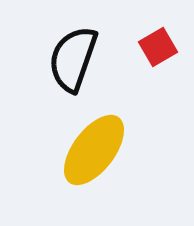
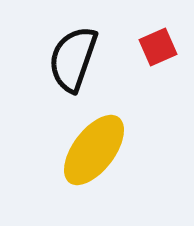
red square: rotated 6 degrees clockwise
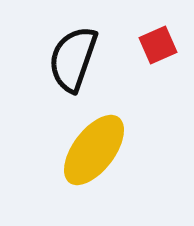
red square: moved 2 px up
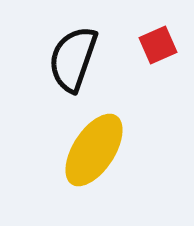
yellow ellipse: rotated 4 degrees counterclockwise
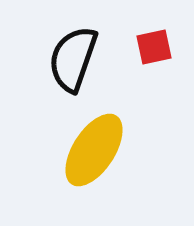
red square: moved 4 px left, 2 px down; rotated 12 degrees clockwise
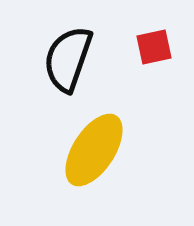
black semicircle: moved 5 px left
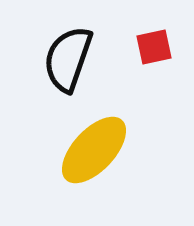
yellow ellipse: rotated 10 degrees clockwise
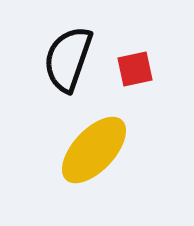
red square: moved 19 px left, 22 px down
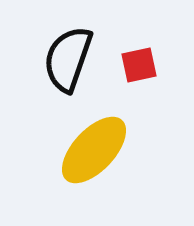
red square: moved 4 px right, 4 px up
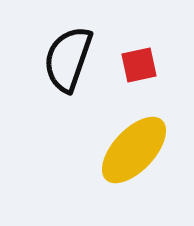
yellow ellipse: moved 40 px right
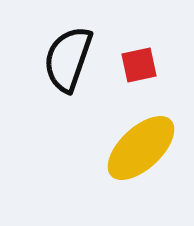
yellow ellipse: moved 7 px right, 2 px up; rotated 4 degrees clockwise
